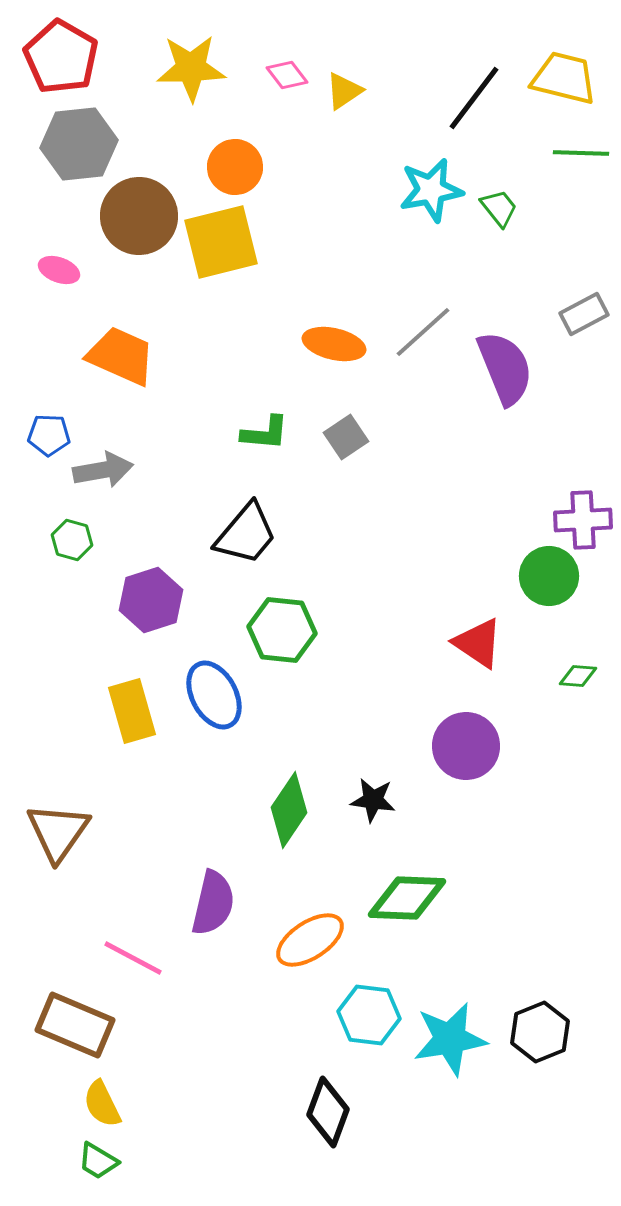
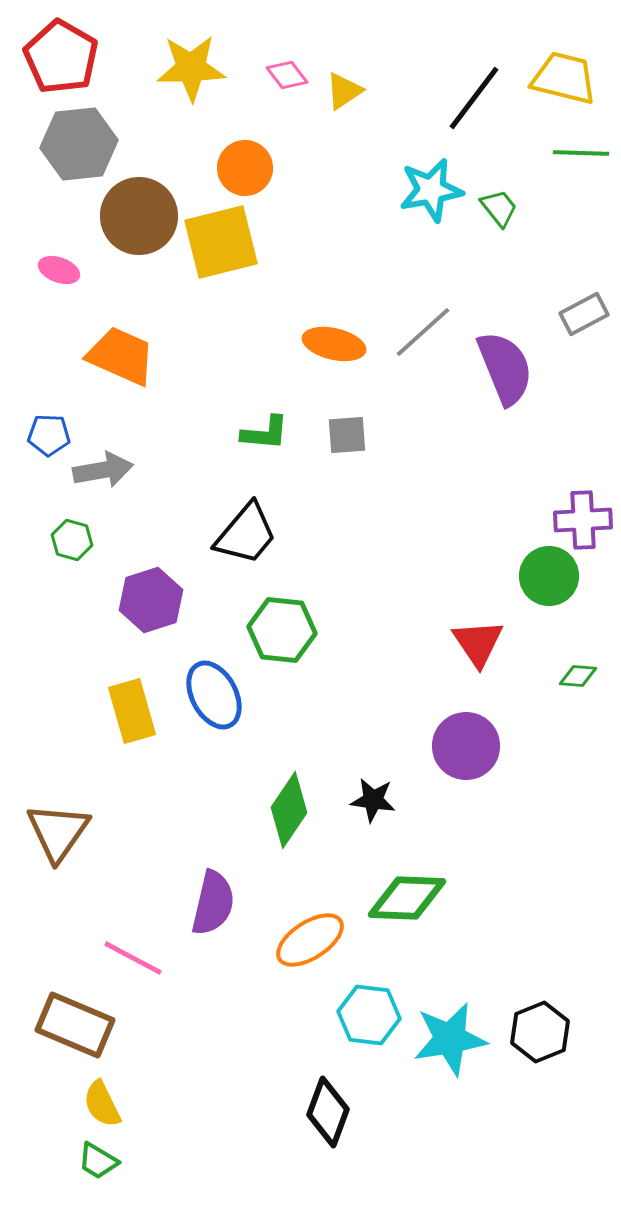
orange circle at (235, 167): moved 10 px right, 1 px down
gray square at (346, 437): moved 1 px right, 2 px up; rotated 30 degrees clockwise
red triangle at (478, 643): rotated 22 degrees clockwise
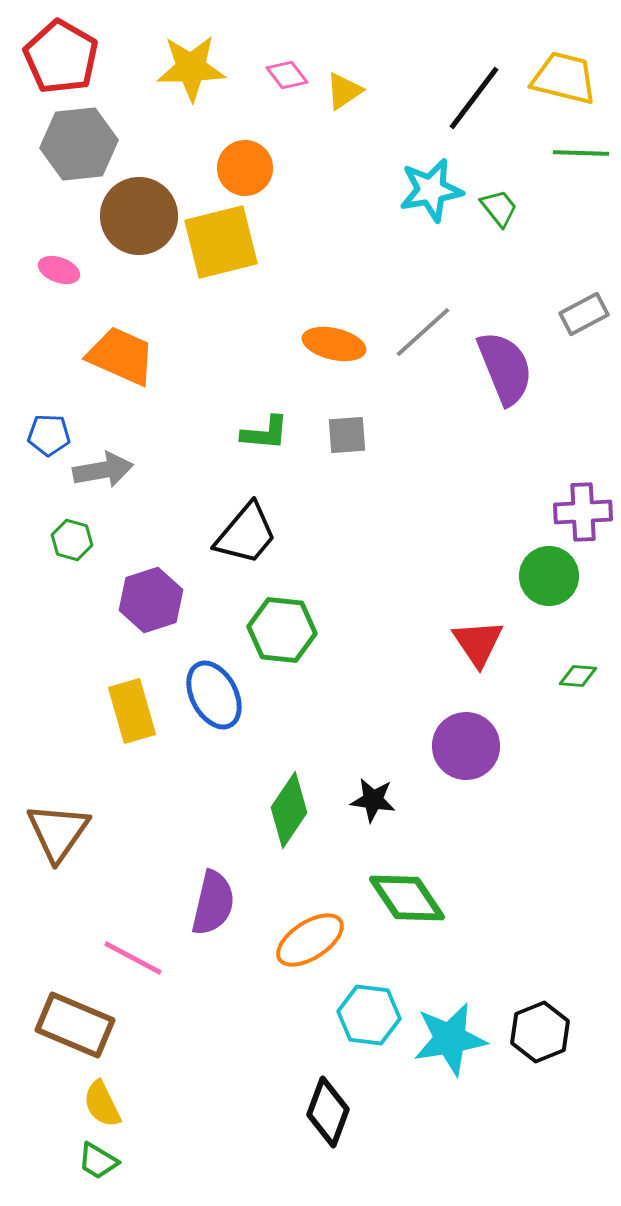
purple cross at (583, 520): moved 8 px up
green diamond at (407, 898): rotated 54 degrees clockwise
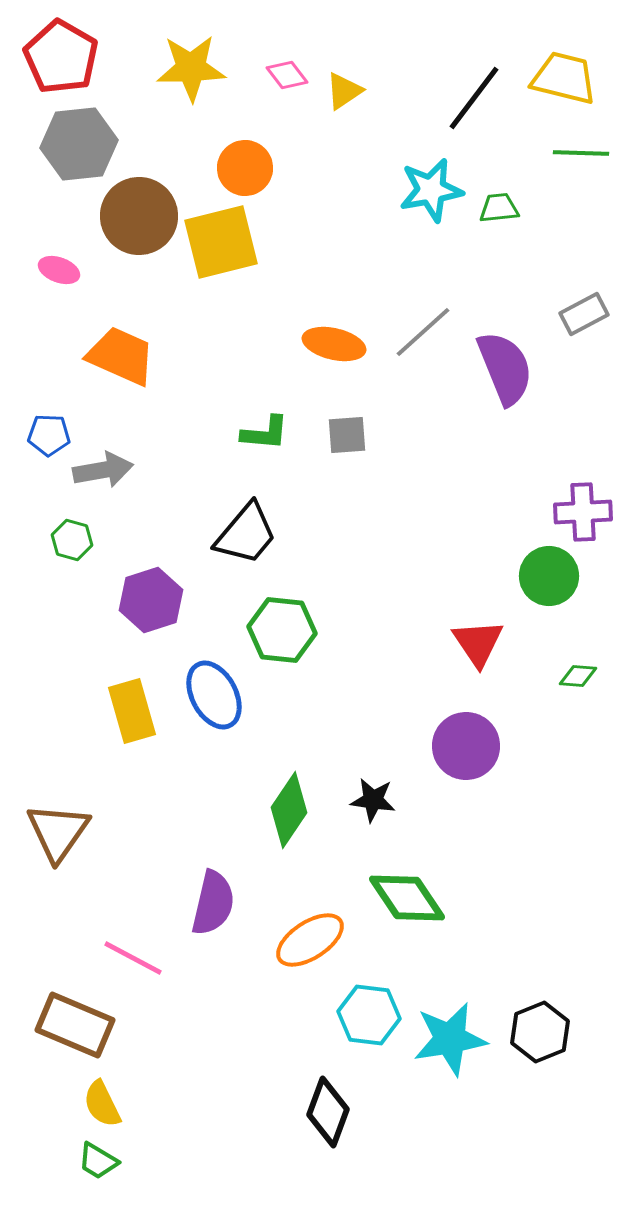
green trapezoid at (499, 208): rotated 57 degrees counterclockwise
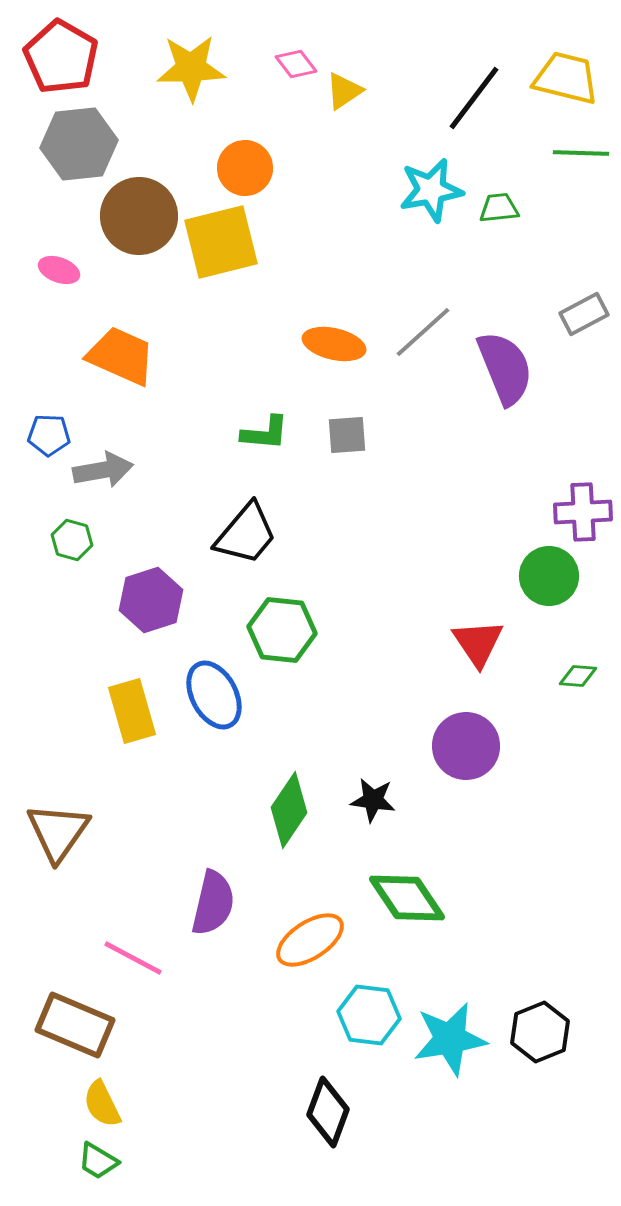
pink diamond at (287, 75): moved 9 px right, 11 px up
yellow trapezoid at (564, 78): moved 2 px right
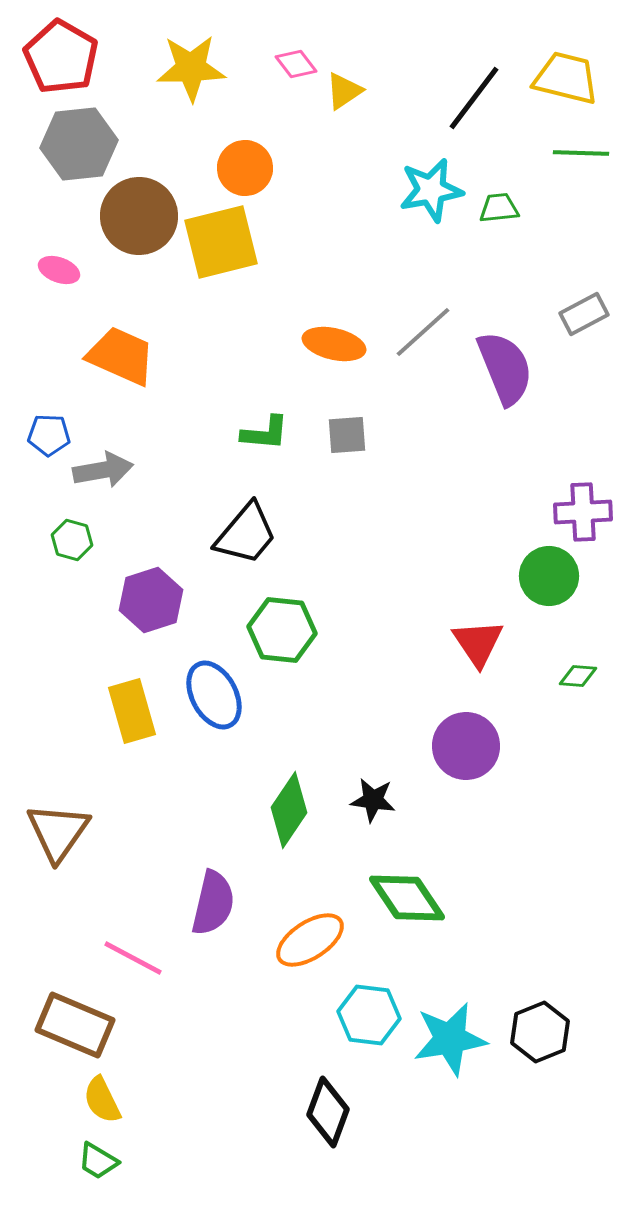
yellow semicircle at (102, 1104): moved 4 px up
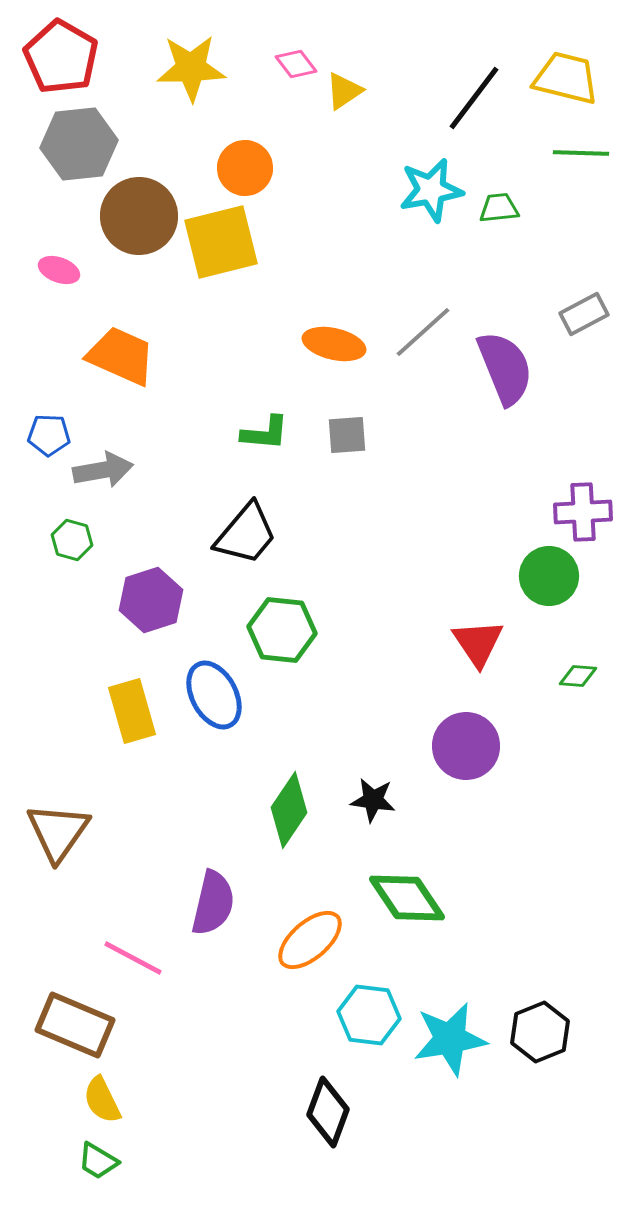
orange ellipse at (310, 940): rotated 8 degrees counterclockwise
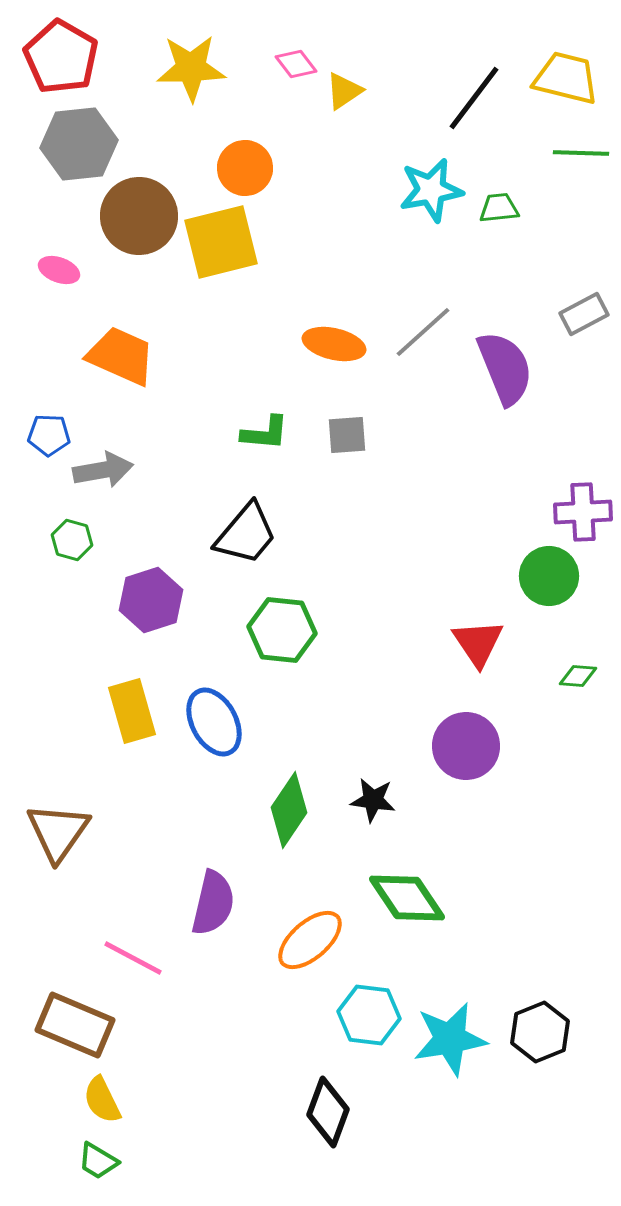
blue ellipse at (214, 695): moved 27 px down
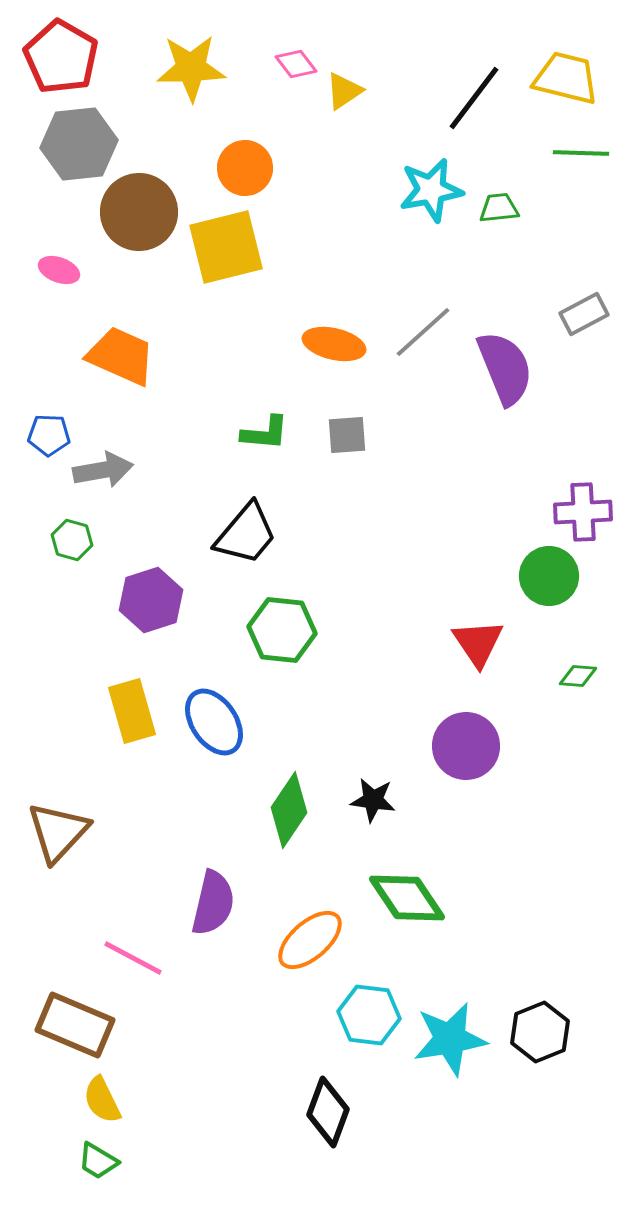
brown circle at (139, 216): moved 4 px up
yellow square at (221, 242): moved 5 px right, 5 px down
blue ellipse at (214, 722): rotated 6 degrees counterclockwise
brown triangle at (58, 832): rotated 8 degrees clockwise
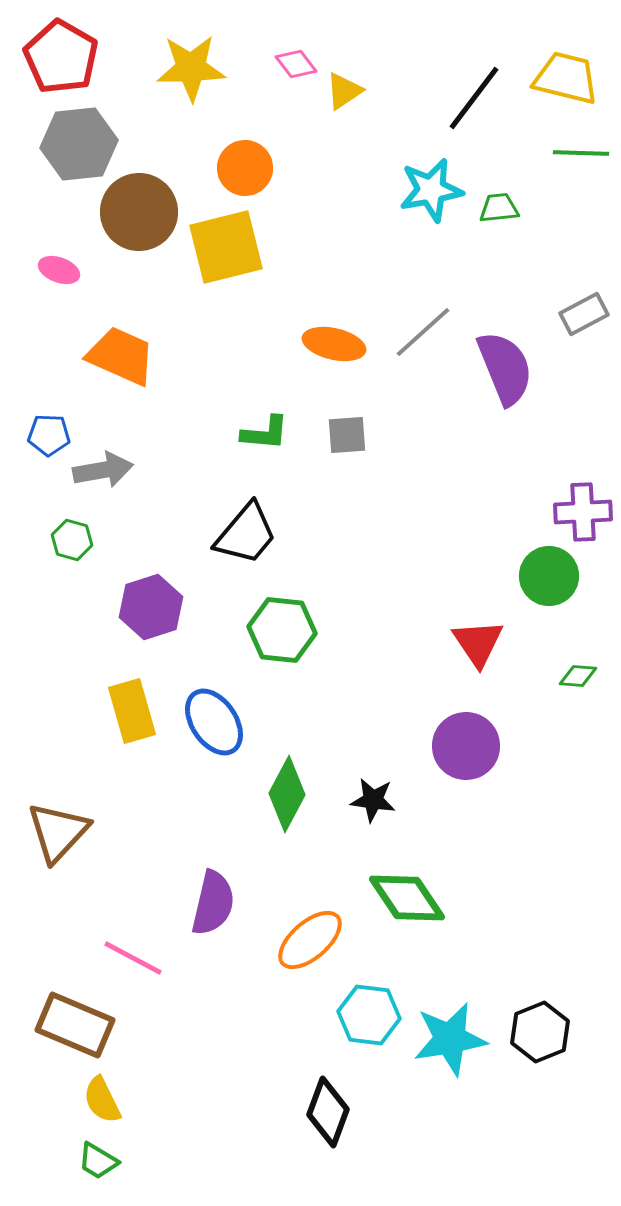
purple hexagon at (151, 600): moved 7 px down
green diamond at (289, 810): moved 2 px left, 16 px up; rotated 6 degrees counterclockwise
